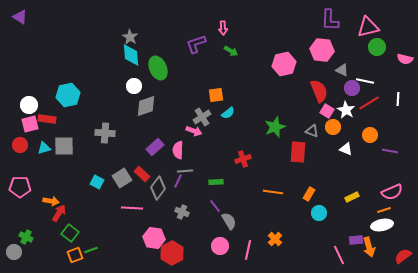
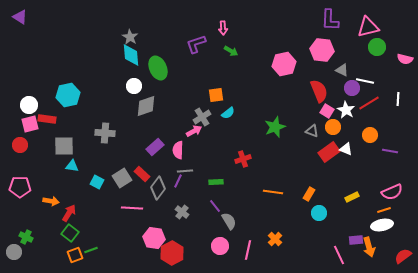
pink arrow at (194, 131): rotated 49 degrees counterclockwise
cyan triangle at (44, 148): moved 28 px right, 18 px down; rotated 24 degrees clockwise
red rectangle at (298, 152): moved 31 px right; rotated 50 degrees clockwise
gray cross at (182, 212): rotated 16 degrees clockwise
red arrow at (59, 213): moved 10 px right
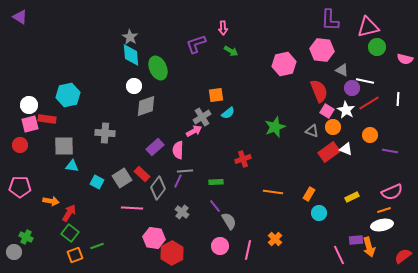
green line at (91, 250): moved 6 px right, 4 px up
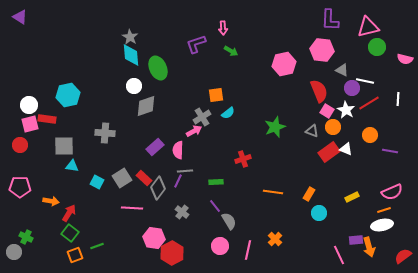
red rectangle at (142, 174): moved 2 px right, 4 px down
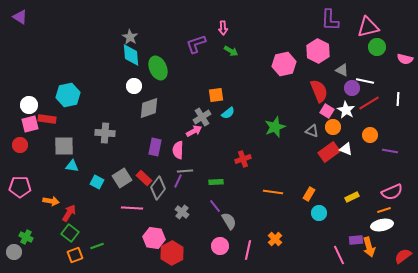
pink hexagon at (322, 50): moved 4 px left, 1 px down; rotated 20 degrees clockwise
gray diamond at (146, 106): moved 3 px right, 2 px down
purple rectangle at (155, 147): rotated 36 degrees counterclockwise
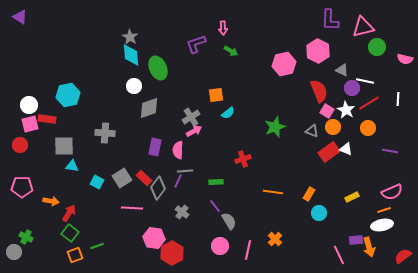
pink triangle at (368, 27): moved 5 px left
gray cross at (202, 117): moved 11 px left
orange circle at (370, 135): moved 2 px left, 7 px up
pink pentagon at (20, 187): moved 2 px right
